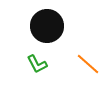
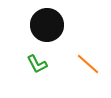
black circle: moved 1 px up
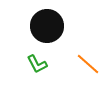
black circle: moved 1 px down
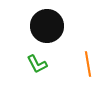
orange line: rotated 40 degrees clockwise
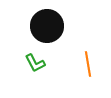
green L-shape: moved 2 px left, 1 px up
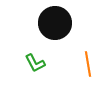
black circle: moved 8 px right, 3 px up
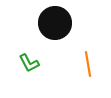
green L-shape: moved 6 px left
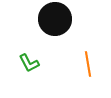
black circle: moved 4 px up
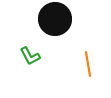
green L-shape: moved 1 px right, 7 px up
